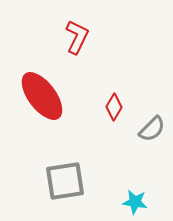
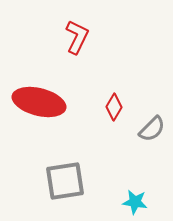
red ellipse: moved 3 px left, 6 px down; rotated 39 degrees counterclockwise
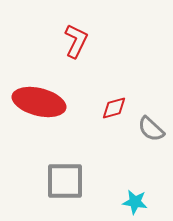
red L-shape: moved 1 px left, 4 px down
red diamond: moved 1 px down; rotated 44 degrees clockwise
gray semicircle: moved 1 px left; rotated 88 degrees clockwise
gray square: rotated 9 degrees clockwise
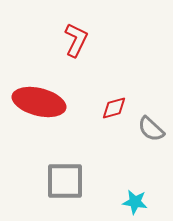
red L-shape: moved 1 px up
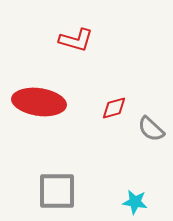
red L-shape: rotated 80 degrees clockwise
red ellipse: rotated 6 degrees counterclockwise
gray square: moved 8 px left, 10 px down
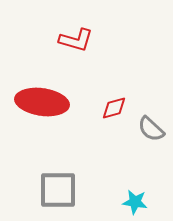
red ellipse: moved 3 px right
gray square: moved 1 px right, 1 px up
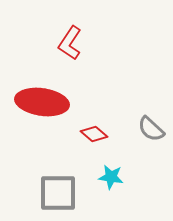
red L-shape: moved 6 px left, 3 px down; rotated 108 degrees clockwise
red diamond: moved 20 px left, 26 px down; rotated 56 degrees clockwise
gray square: moved 3 px down
cyan star: moved 24 px left, 25 px up
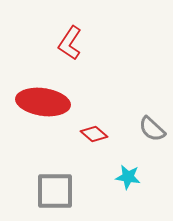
red ellipse: moved 1 px right
gray semicircle: moved 1 px right
cyan star: moved 17 px right
gray square: moved 3 px left, 2 px up
